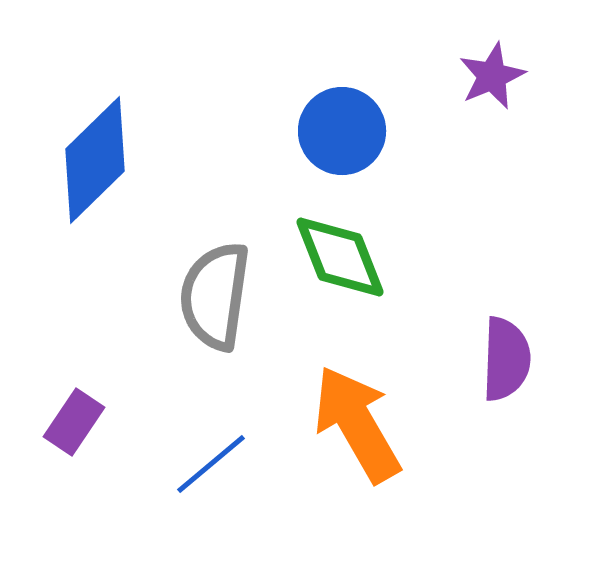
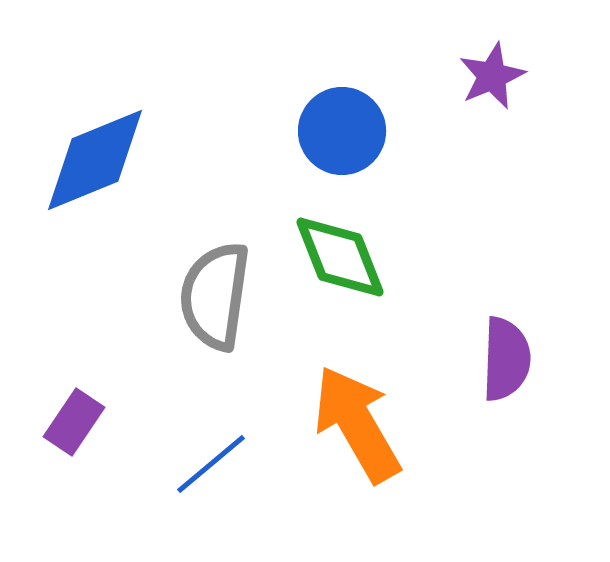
blue diamond: rotated 22 degrees clockwise
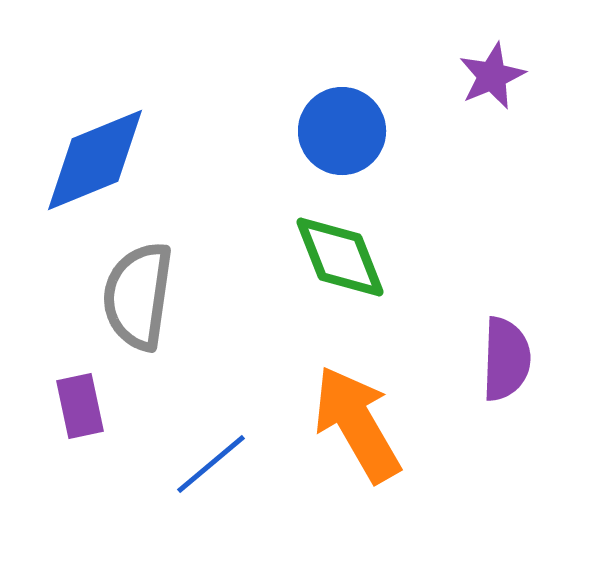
gray semicircle: moved 77 px left
purple rectangle: moved 6 px right, 16 px up; rotated 46 degrees counterclockwise
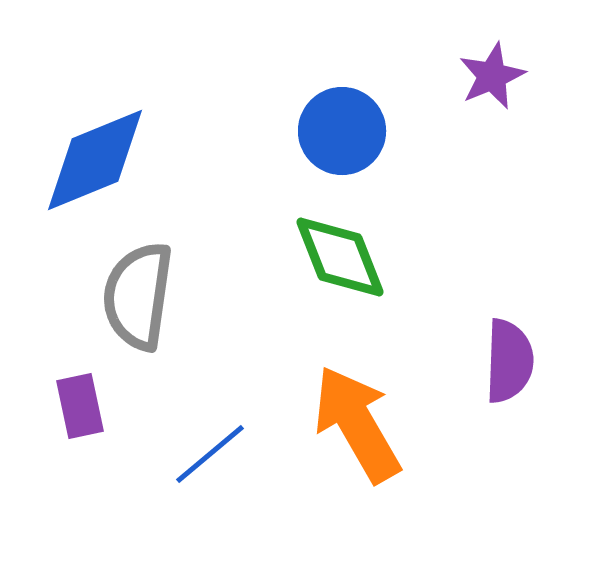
purple semicircle: moved 3 px right, 2 px down
blue line: moved 1 px left, 10 px up
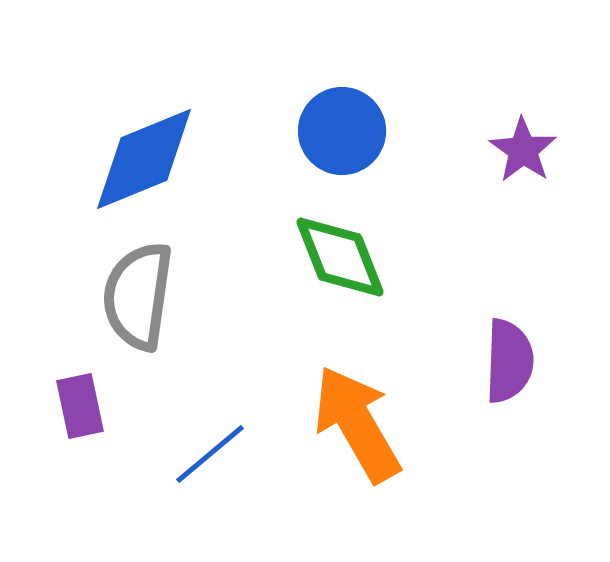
purple star: moved 31 px right, 74 px down; rotated 14 degrees counterclockwise
blue diamond: moved 49 px right, 1 px up
